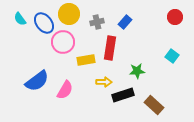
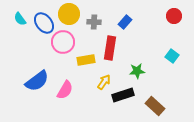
red circle: moved 1 px left, 1 px up
gray cross: moved 3 px left; rotated 16 degrees clockwise
yellow arrow: rotated 56 degrees counterclockwise
brown rectangle: moved 1 px right, 1 px down
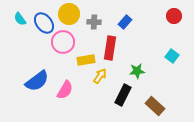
yellow arrow: moved 4 px left, 6 px up
black rectangle: rotated 45 degrees counterclockwise
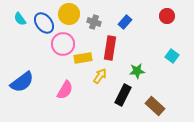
red circle: moved 7 px left
gray cross: rotated 16 degrees clockwise
pink circle: moved 2 px down
yellow rectangle: moved 3 px left, 2 px up
blue semicircle: moved 15 px left, 1 px down
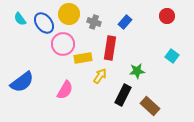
brown rectangle: moved 5 px left
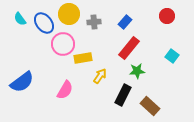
gray cross: rotated 24 degrees counterclockwise
red rectangle: moved 19 px right; rotated 30 degrees clockwise
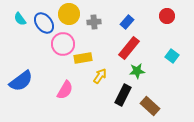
blue rectangle: moved 2 px right
blue semicircle: moved 1 px left, 1 px up
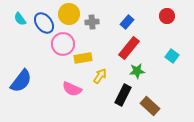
gray cross: moved 2 px left
blue semicircle: rotated 15 degrees counterclockwise
pink semicircle: moved 7 px right, 1 px up; rotated 84 degrees clockwise
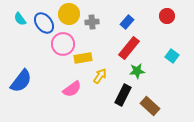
pink semicircle: rotated 60 degrees counterclockwise
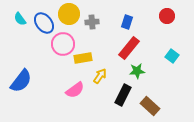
blue rectangle: rotated 24 degrees counterclockwise
pink semicircle: moved 3 px right, 1 px down
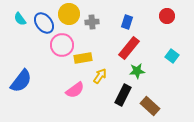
pink circle: moved 1 px left, 1 px down
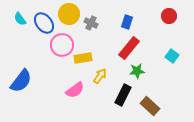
red circle: moved 2 px right
gray cross: moved 1 px left, 1 px down; rotated 32 degrees clockwise
